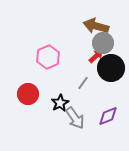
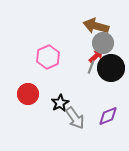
gray line: moved 8 px right, 16 px up; rotated 16 degrees counterclockwise
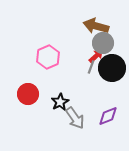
black circle: moved 1 px right
black star: moved 1 px up
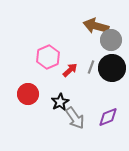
gray circle: moved 8 px right, 3 px up
red arrow: moved 26 px left, 14 px down
purple diamond: moved 1 px down
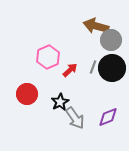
gray line: moved 2 px right
red circle: moved 1 px left
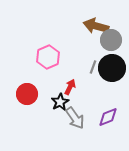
red arrow: moved 17 px down; rotated 21 degrees counterclockwise
